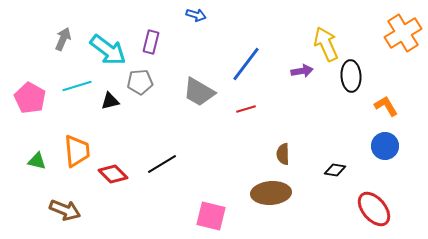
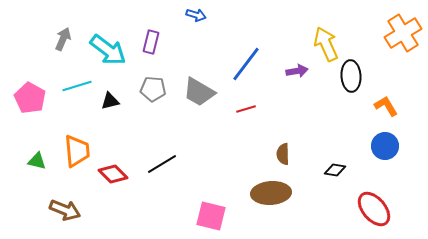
purple arrow: moved 5 px left
gray pentagon: moved 13 px right, 7 px down; rotated 10 degrees clockwise
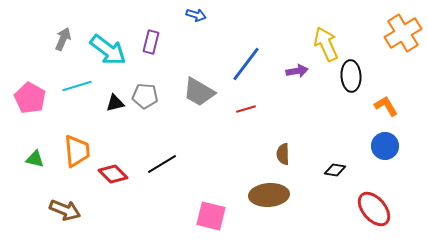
gray pentagon: moved 8 px left, 7 px down
black triangle: moved 5 px right, 2 px down
green triangle: moved 2 px left, 2 px up
brown ellipse: moved 2 px left, 2 px down
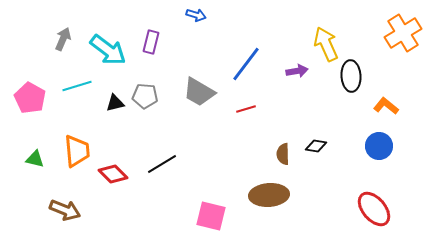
orange L-shape: rotated 20 degrees counterclockwise
blue circle: moved 6 px left
black diamond: moved 19 px left, 24 px up
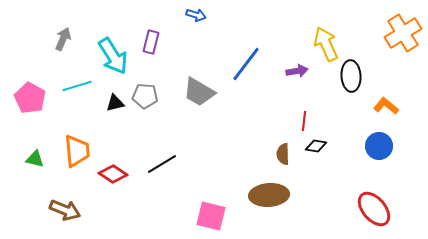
cyan arrow: moved 5 px right, 6 px down; rotated 21 degrees clockwise
red line: moved 58 px right, 12 px down; rotated 66 degrees counterclockwise
red diamond: rotated 12 degrees counterclockwise
